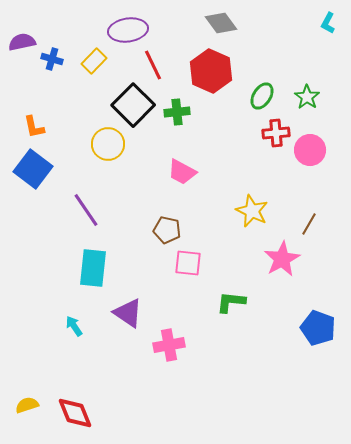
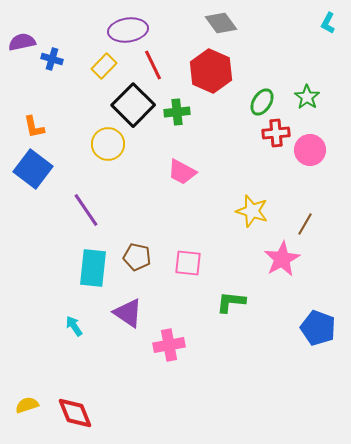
yellow rectangle: moved 10 px right, 5 px down
green ellipse: moved 6 px down
yellow star: rotated 8 degrees counterclockwise
brown line: moved 4 px left
brown pentagon: moved 30 px left, 27 px down
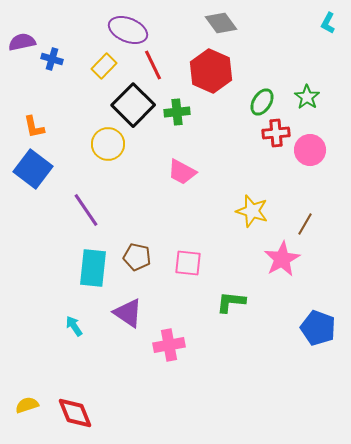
purple ellipse: rotated 30 degrees clockwise
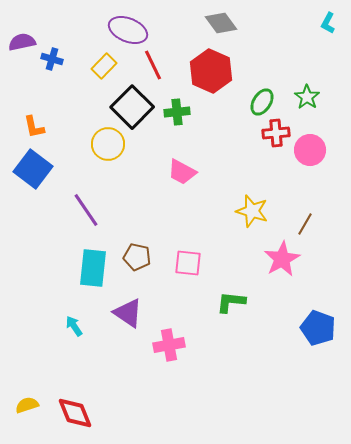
black square: moved 1 px left, 2 px down
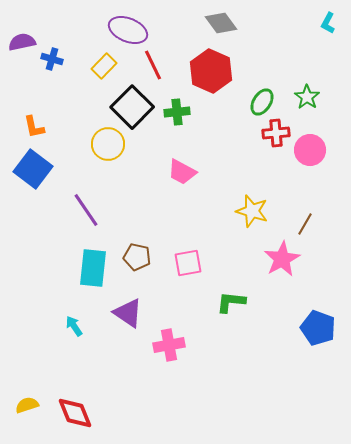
pink square: rotated 16 degrees counterclockwise
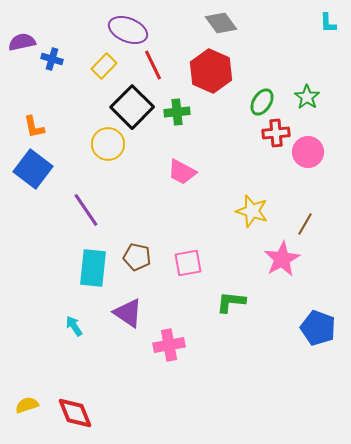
cyan L-shape: rotated 30 degrees counterclockwise
pink circle: moved 2 px left, 2 px down
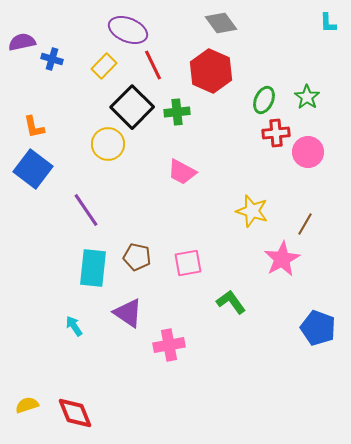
green ellipse: moved 2 px right, 2 px up; rotated 8 degrees counterclockwise
green L-shape: rotated 48 degrees clockwise
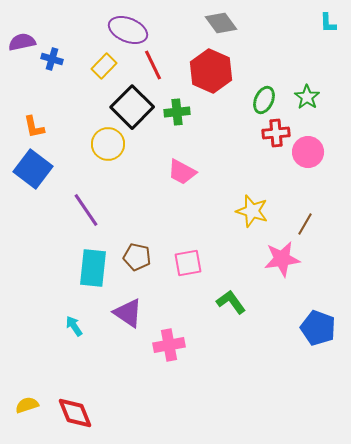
pink star: rotated 21 degrees clockwise
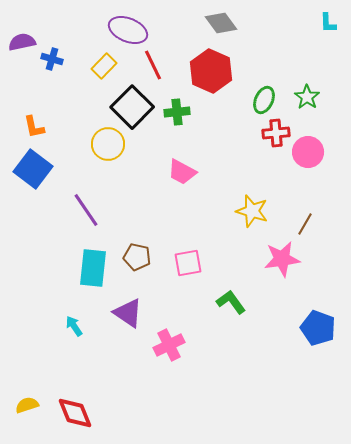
pink cross: rotated 16 degrees counterclockwise
